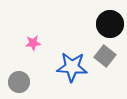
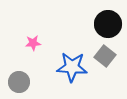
black circle: moved 2 px left
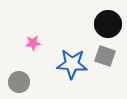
gray square: rotated 20 degrees counterclockwise
blue star: moved 3 px up
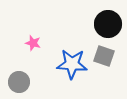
pink star: rotated 21 degrees clockwise
gray square: moved 1 px left
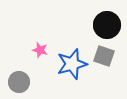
black circle: moved 1 px left, 1 px down
pink star: moved 7 px right, 7 px down
blue star: rotated 20 degrees counterclockwise
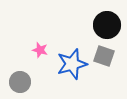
gray circle: moved 1 px right
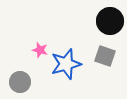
black circle: moved 3 px right, 4 px up
gray square: moved 1 px right
blue star: moved 6 px left
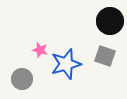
gray circle: moved 2 px right, 3 px up
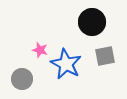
black circle: moved 18 px left, 1 px down
gray square: rotated 30 degrees counterclockwise
blue star: rotated 28 degrees counterclockwise
